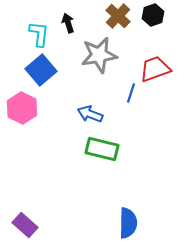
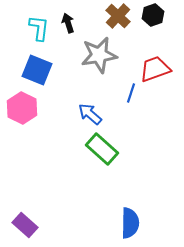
cyan L-shape: moved 6 px up
blue square: moved 4 px left; rotated 28 degrees counterclockwise
blue arrow: rotated 20 degrees clockwise
green rectangle: rotated 28 degrees clockwise
blue semicircle: moved 2 px right
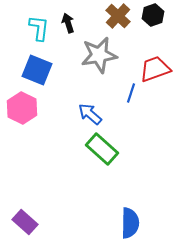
purple rectangle: moved 3 px up
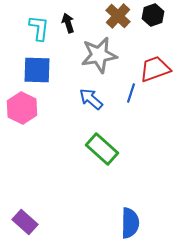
blue square: rotated 20 degrees counterclockwise
blue arrow: moved 1 px right, 15 px up
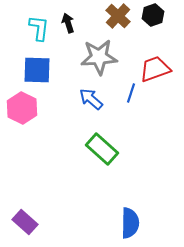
gray star: moved 2 px down; rotated 6 degrees clockwise
